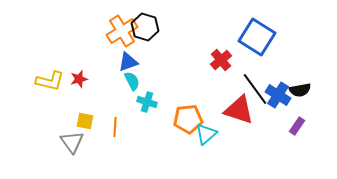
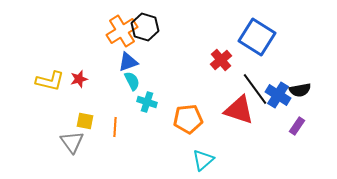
cyan triangle: moved 3 px left, 26 px down
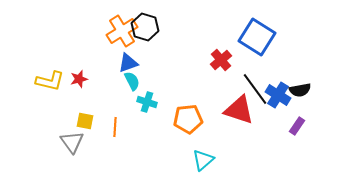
blue triangle: moved 1 px down
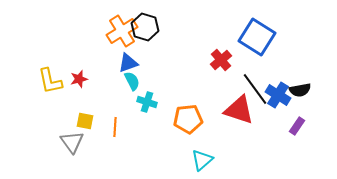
yellow L-shape: rotated 64 degrees clockwise
cyan triangle: moved 1 px left
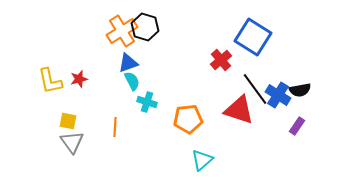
blue square: moved 4 px left
yellow square: moved 17 px left
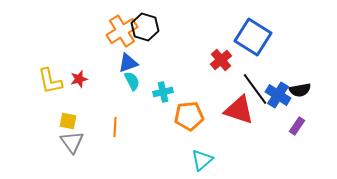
cyan cross: moved 16 px right, 10 px up; rotated 30 degrees counterclockwise
orange pentagon: moved 1 px right, 3 px up
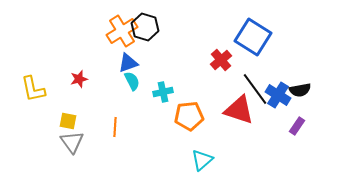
yellow L-shape: moved 17 px left, 8 px down
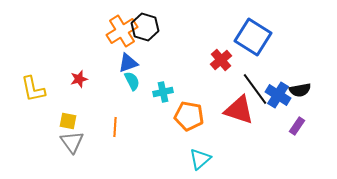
orange pentagon: rotated 16 degrees clockwise
cyan triangle: moved 2 px left, 1 px up
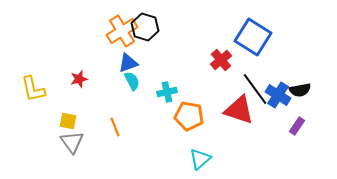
cyan cross: moved 4 px right
orange line: rotated 24 degrees counterclockwise
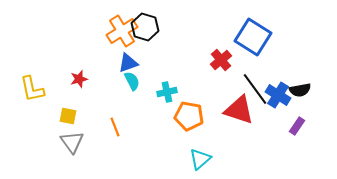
yellow L-shape: moved 1 px left
yellow square: moved 5 px up
